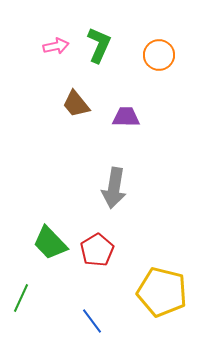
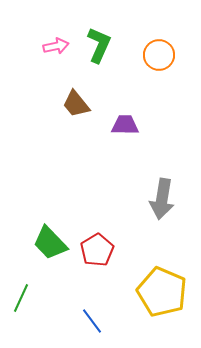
purple trapezoid: moved 1 px left, 8 px down
gray arrow: moved 48 px right, 11 px down
yellow pentagon: rotated 9 degrees clockwise
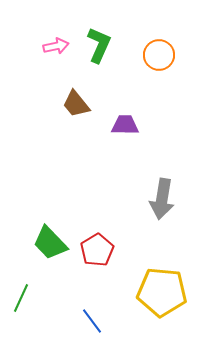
yellow pentagon: rotated 18 degrees counterclockwise
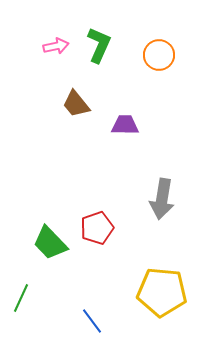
red pentagon: moved 22 px up; rotated 12 degrees clockwise
